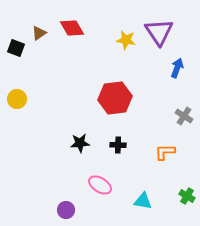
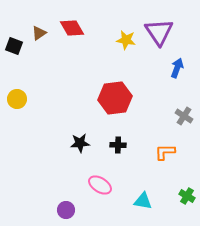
black square: moved 2 px left, 2 px up
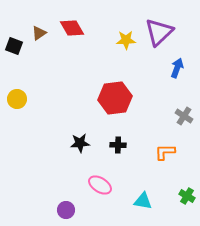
purple triangle: rotated 20 degrees clockwise
yellow star: rotated 12 degrees counterclockwise
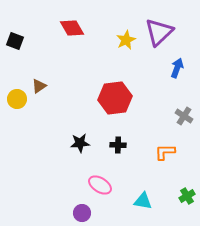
brown triangle: moved 53 px down
yellow star: rotated 24 degrees counterclockwise
black square: moved 1 px right, 5 px up
green cross: rotated 28 degrees clockwise
purple circle: moved 16 px right, 3 px down
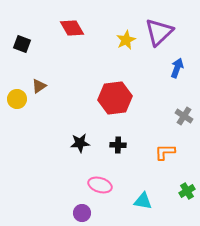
black square: moved 7 px right, 3 px down
pink ellipse: rotated 15 degrees counterclockwise
green cross: moved 5 px up
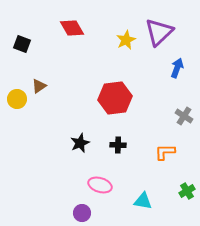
black star: rotated 18 degrees counterclockwise
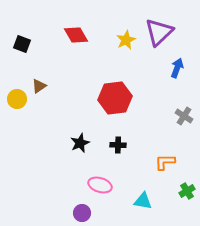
red diamond: moved 4 px right, 7 px down
orange L-shape: moved 10 px down
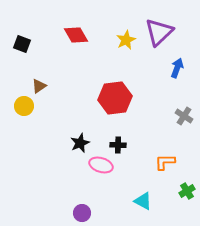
yellow circle: moved 7 px right, 7 px down
pink ellipse: moved 1 px right, 20 px up
cyan triangle: rotated 18 degrees clockwise
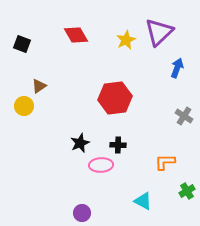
pink ellipse: rotated 20 degrees counterclockwise
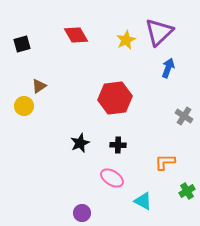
black square: rotated 36 degrees counterclockwise
blue arrow: moved 9 px left
pink ellipse: moved 11 px right, 13 px down; rotated 35 degrees clockwise
